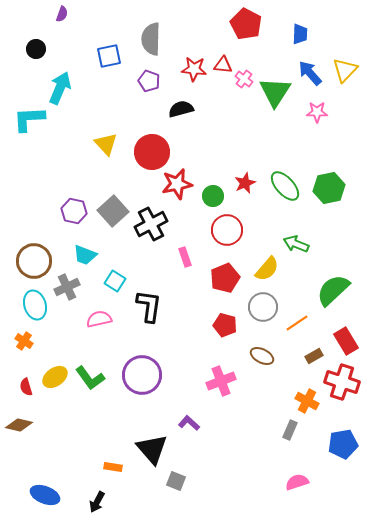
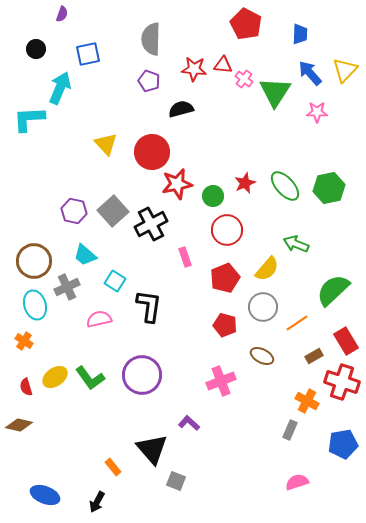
blue square at (109, 56): moved 21 px left, 2 px up
cyan trapezoid at (85, 255): rotated 20 degrees clockwise
orange rectangle at (113, 467): rotated 42 degrees clockwise
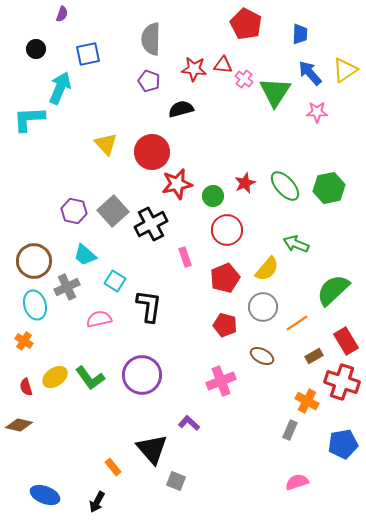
yellow triangle at (345, 70): rotated 12 degrees clockwise
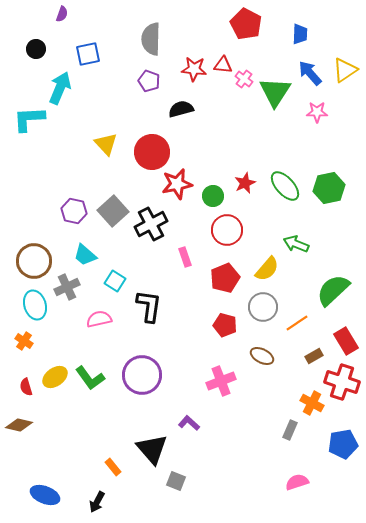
orange cross at (307, 401): moved 5 px right, 2 px down
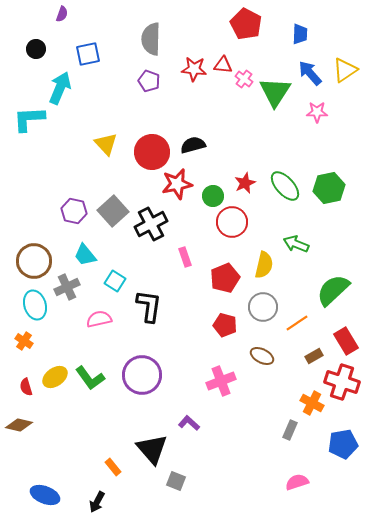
black semicircle at (181, 109): moved 12 px right, 36 px down
red circle at (227, 230): moved 5 px right, 8 px up
cyan trapezoid at (85, 255): rotated 10 degrees clockwise
yellow semicircle at (267, 269): moved 3 px left, 4 px up; rotated 28 degrees counterclockwise
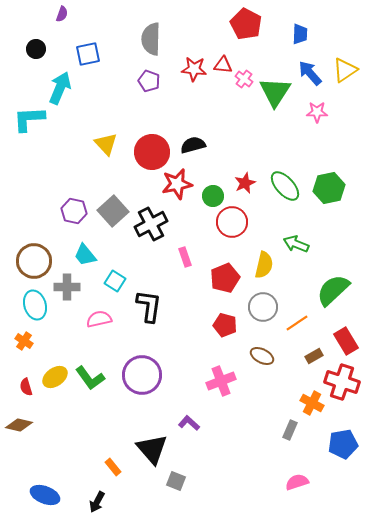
gray cross at (67, 287): rotated 25 degrees clockwise
